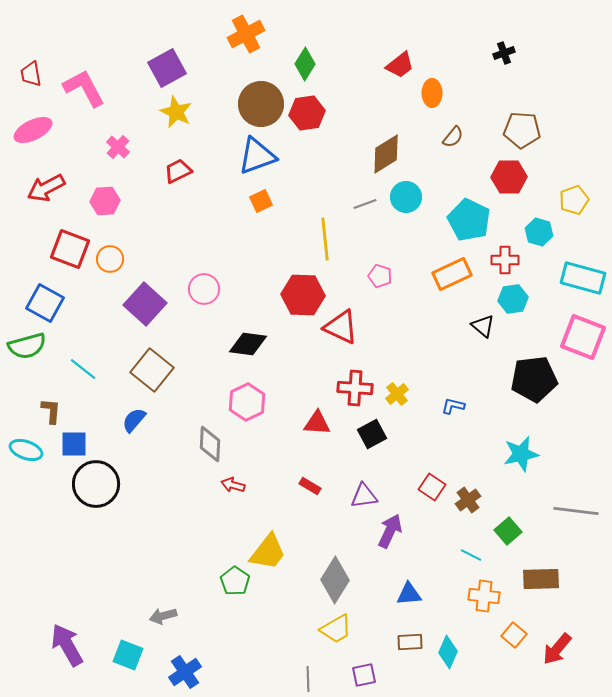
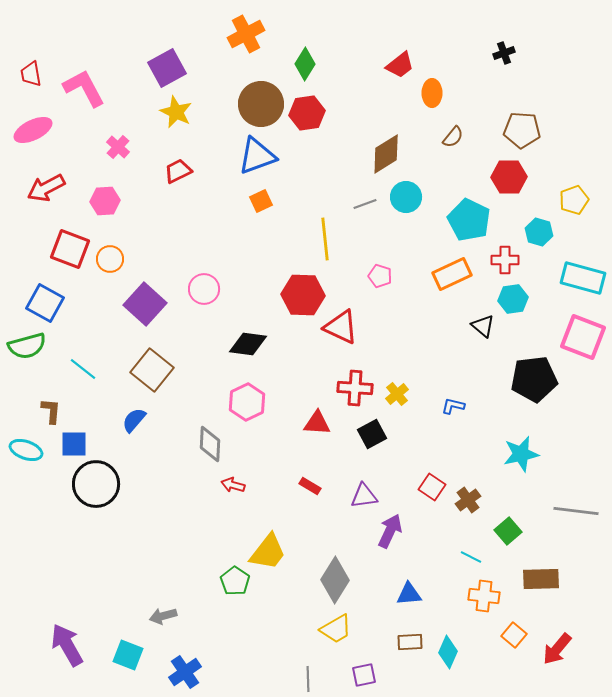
cyan line at (471, 555): moved 2 px down
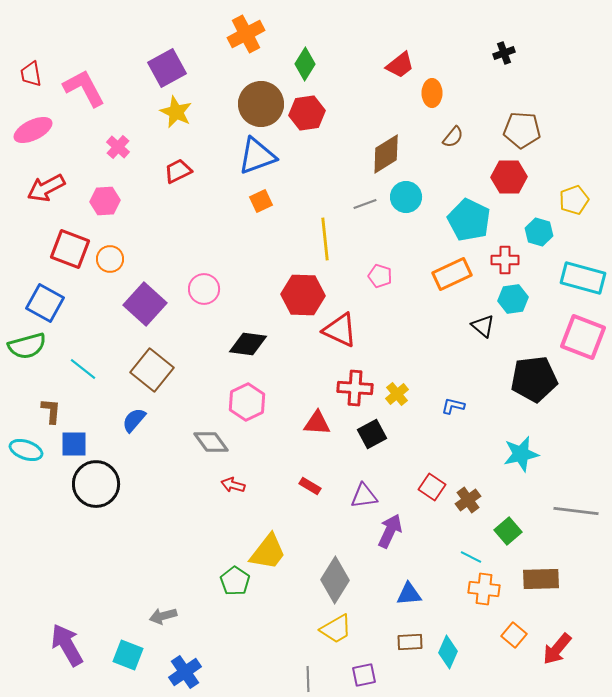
red triangle at (341, 327): moved 1 px left, 3 px down
gray diamond at (210, 444): moved 1 px right, 2 px up; rotated 39 degrees counterclockwise
orange cross at (484, 596): moved 7 px up
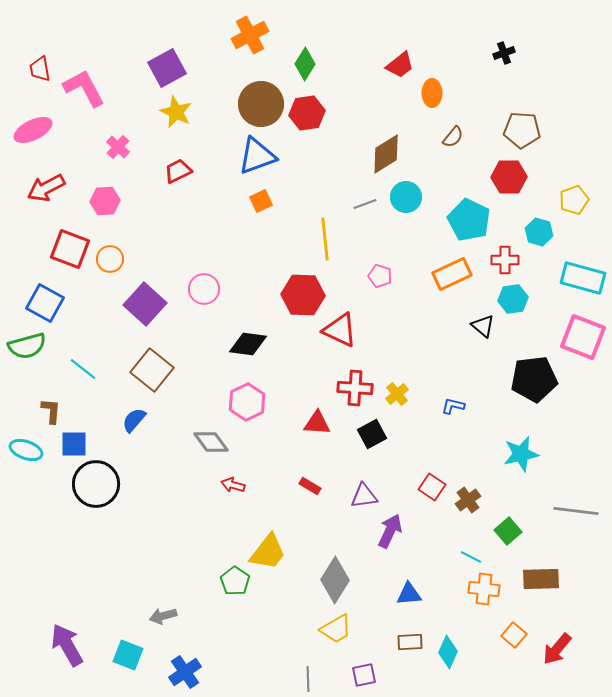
orange cross at (246, 34): moved 4 px right, 1 px down
red trapezoid at (31, 74): moved 9 px right, 5 px up
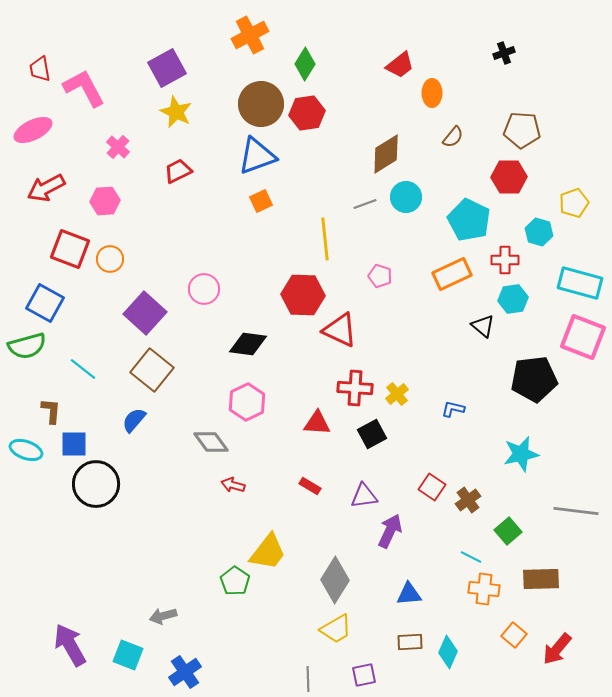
yellow pentagon at (574, 200): moved 3 px down
cyan rectangle at (583, 278): moved 3 px left, 5 px down
purple square at (145, 304): moved 9 px down
blue L-shape at (453, 406): moved 3 px down
purple arrow at (67, 645): moved 3 px right
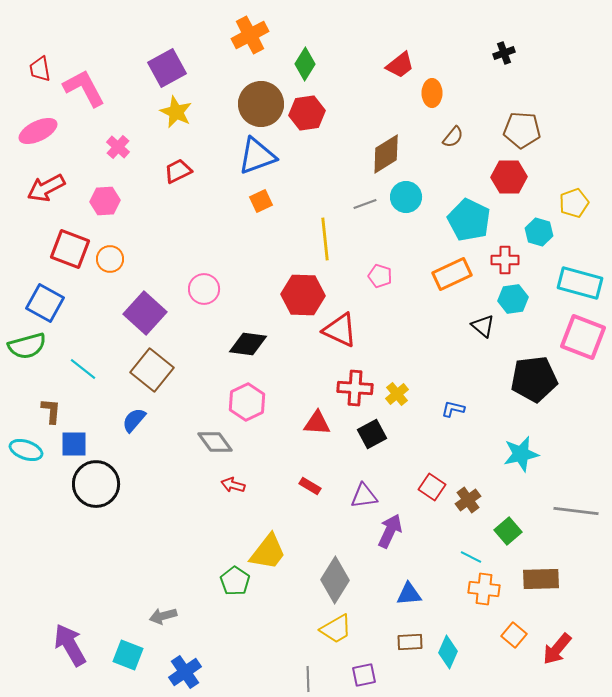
pink ellipse at (33, 130): moved 5 px right, 1 px down
gray diamond at (211, 442): moved 4 px right
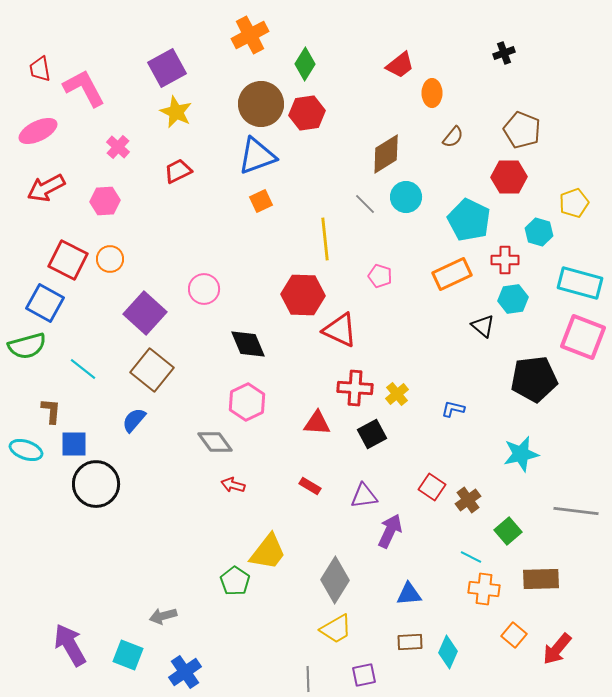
brown pentagon at (522, 130): rotated 18 degrees clockwise
gray line at (365, 204): rotated 65 degrees clockwise
red square at (70, 249): moved 2 px left, 11 px down; rotated 6 degrees clockwise
black diamond at (248, 344): rotated 60 degrees clockwise
